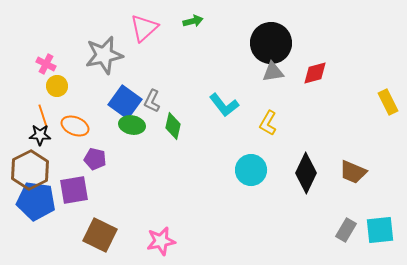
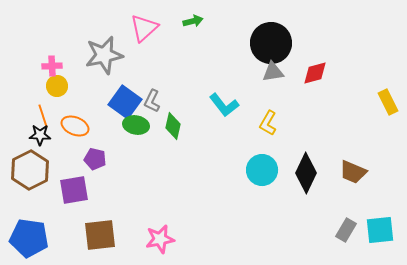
pink cross: moved 6 px right, 2 px down; rotated 30 degrees counterclockwise
green ellipse: moved 4 px right
cyan circle: moved 11 px right
blue pentagon: moved 7 px left, 37 px down
brown square: rotated 32 degrees counterclockwise
pink star: moved 1 px left, 2 px up
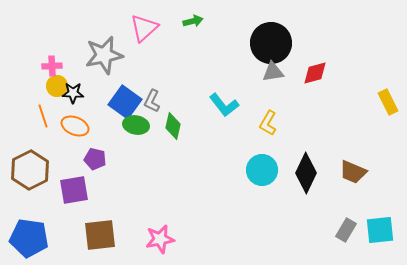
black star: moved 33 px right, 42 px up
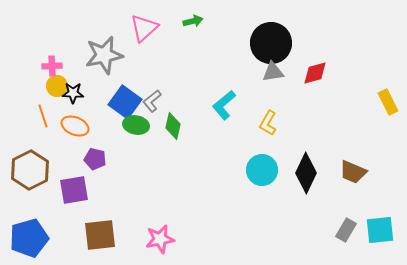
gray L-shape: rotated 25 degrees clockwise
cyan L-shape: rotated 88 degrees clockwise
blue pentagon: rotated 24 degrees counterclockwise
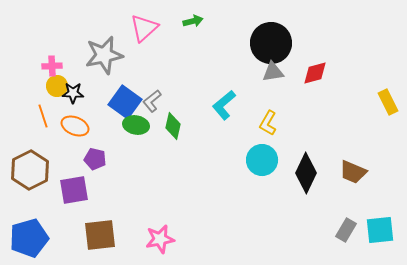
cyan circle: moved 10 px up
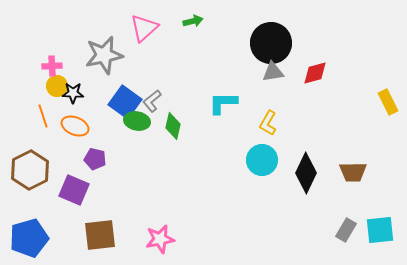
cyan L-shape: moved 1 px left, 2 px up; rotated 40 degrees clockwise
green ellipse: moved 1 px right, 4 px up
brown trapezoid: rotated 24 degrees counterclockwise
purple square: rotated 32 degrees clockwise
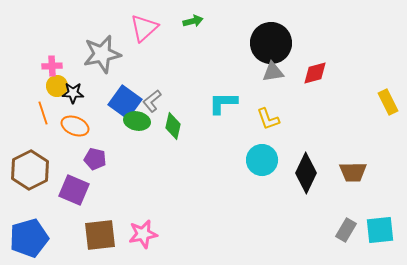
gray star: moved 2 px left, 1 px up
orange line: moved 3 px up
yellow L-shape: moved 4 px up; rotated 50 degrees counterclockwise
pink star: moved 17 px left, 5 px up
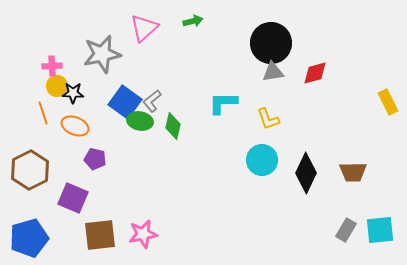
green ellipse: moved 3 px right
purple square: moved 1 px left, 8 px down
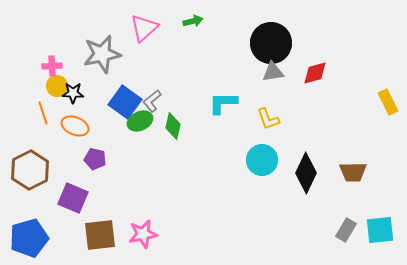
green ellipse: rotated 35 degrees counterclockwise
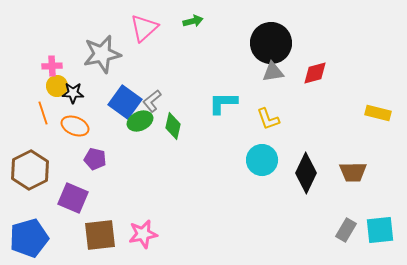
yellow rectangle: moved 10 px left, 11 px down; rotated 50 degrees counterclockwise
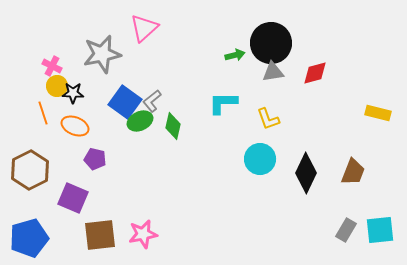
green arrow: moved 42 px right, 34 px down
pink cross: rotated 30 degrees clockwise
cyan circle: moved 2 px left, 1 px up
brown trapezoid: rotated 68 degrees counterclockwise
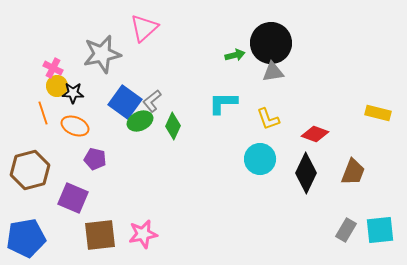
pink cross: moved 1 px right, 2 px down
red diamond: moved 61 px down; rotated 36 degrees clockwise
green diamond: rotated 12 degrees clockwise
brown hexagon: rotated 12 degrees clockwise
blue pentagon: moved 3 px left; rotated 6 degrees clockwise
